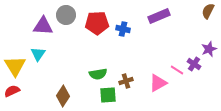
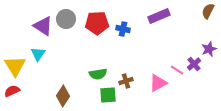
gray circle: moved 4 px down
purple triangle: rotated 30 degrees clockwise
purple cross: rotated 16 degrees clockwise
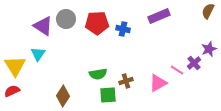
purple cross: moved 1 px up
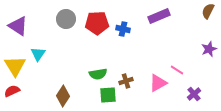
purple triangle: moved 25 px left
purple cross: moved 31 px down
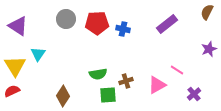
brown semicircle: moved 1 px left, 1 px down
purple rectangle: moved 8 px right, 8 px down; rotated 15 degrees counterclockwise
pink triangle: moved 1 px left, 2 px down
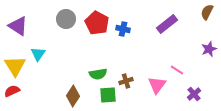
red pentagon: rotated 30 degrees clockwise
pink triangle: rotated 24 degrees counterclockwise
brown diamond: moved 10 px right
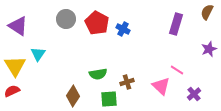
purple rectangle: moved 9 px right; rotated 35 degrees counterclockwise
blue cross: rotated 16 degrees clockwise
brown cross: moved 1 px right, 1 px down
pink triangle: moved 4 px right, 1 px down; rotated 24 degrees counterclockwise
green square: moved 1 px right, 4 px down
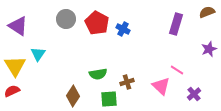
brown semicircle: rotated 42 degrees clockwise
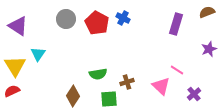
blue cross: moved 11 px up
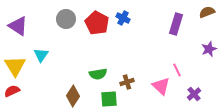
cyan triangle: moved 3 px right, 1 px down
pink line: rotated 32 degrees clockwise
